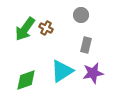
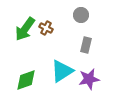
purple star: moved 4 px left, 6 px down
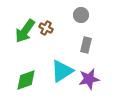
green arrow: moved 2 px down
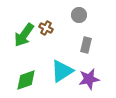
gray circle: moved 2 px left
green arrow: moved 1 px left, 4 px down
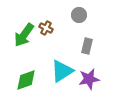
gray rectangle: moved 1 px right, 1 px down
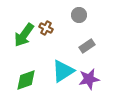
gray rectangle: rotated 42 degrees clockwise
cyan triangle: moved 1 px right
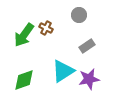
green diamond: moved 2 px left
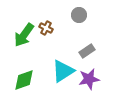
gray rectangle: moved 5 px down
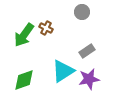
gray circle: moved 3 px right, 3 px up
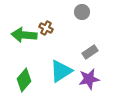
green arrow: rotated 60 degrees clockwise
gray rectangle: moved 3 px right, 1 px down
cyan triangle: moved 2 px left
green diamond: rotated 30 degrees counterclockwise
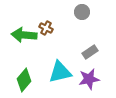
cyan triangle: moved 1 px left, 1 px down; rotated 20 degrees clockwise
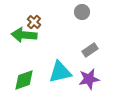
brown cross: moved 12 px left, 6 px up; rotated 16 degrees clockwise
gray rectangle: moved 2 px up
green diamond: rotated 30 degrees clockwise
